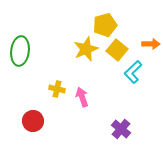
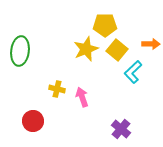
yellow pentagon: rotated 15 degrees clockwise
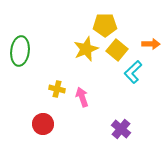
red circle: moved 10 px right, 3 px down
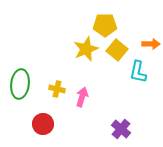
green ellipse: moved 33 px down
cyan L-shape: moved 5 px right; rotated 35 degrees counterclockwise
pink arrow: rotated 36 degrees clockwise
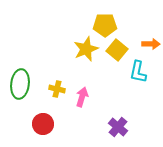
purple cross: moved 3 px left, 2 px up
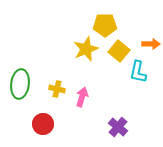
yellow square: moved 2 px right, 1 px down
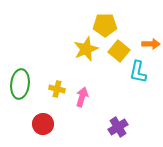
purple cross: rotated 18 degrees clockwise
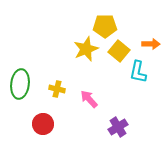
yellow pentagon: moved 1 px down
pink arrow: moved 7 px right, 2 px down; rotated 60 degrees counterclockwise
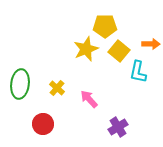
yellow cross: moved 1 px up; rotated 28 degrees clockwise
